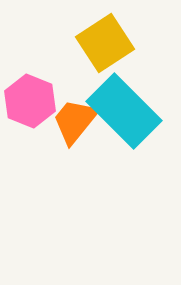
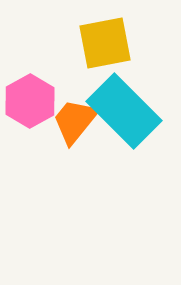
yellow square: rotated 22 degrees clockwise
pink hexagon: rotated 9 degrees clockwise
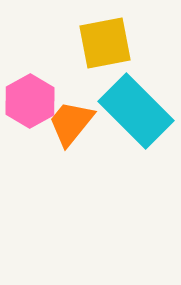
cyan rectangle: moved 12 px right
orange trapezoid: moved 4 px left, 2 px down
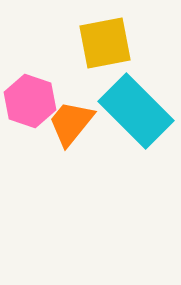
pink hexagon: rotated 12 degrees counterclockwise
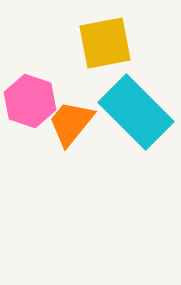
cyan rectangle: moved 1 px down
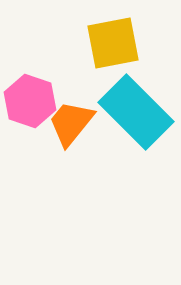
yellow square: moved 8 px right
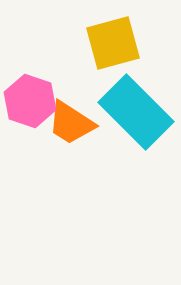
yellow square: rotated 4 degrees counterclockwise
orange trapezoid: rotated 96 degrees counterclockwise
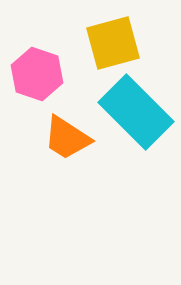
pink hexagon: moved 7 px right, 27 px up
orange trapezoid: moved 4 px left, 15 px down
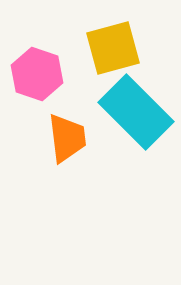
yellow square: moved 5 px down
orange trapezoid: rotated 130 degrees counterclockwise
